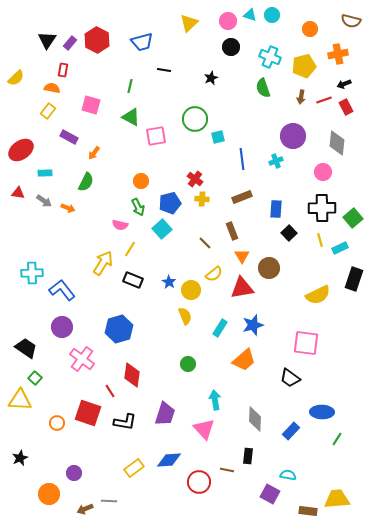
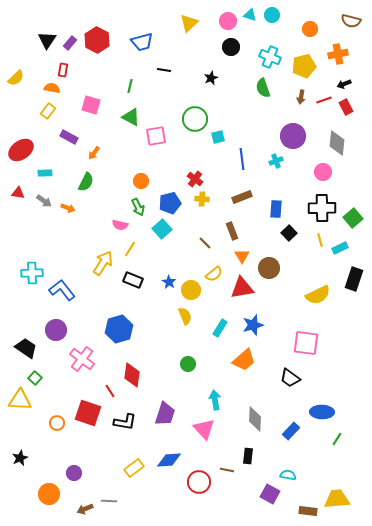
purple circle at (62, 327): moved 6 px left, 3 px down
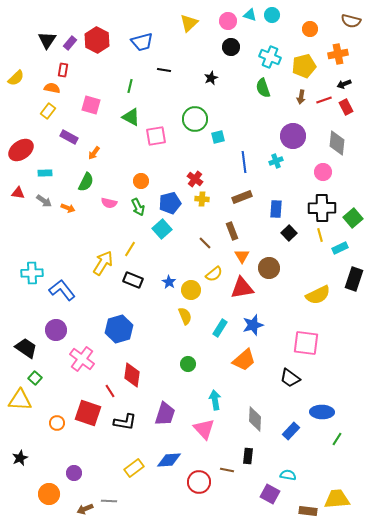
blue line at (242, 159): moved 2 px right, 3 px down
pink semicircle at (120, 225): moved 11 px left, 22 px up
yellow line at (320, 240): moved 5 px up
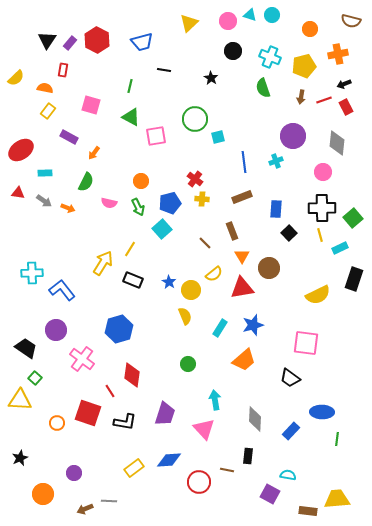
black circle at (231, 47): moved 2 px right, 4 px down
black star at (211, 78): rotated 16 degrees counterclockwise
orange semicircle at (52, 88): moved 7 px left
green line at (337, 439): rotated 24 degrees counterclockwise
orange circle at (49, 494): moved 6 px left
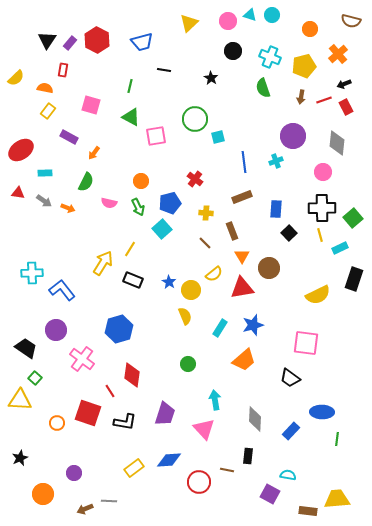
orange cross at (338, 54): rotated 30 degrees counterclockwise
yellow cross at (202, 199): moved 4 px right, 14 px down
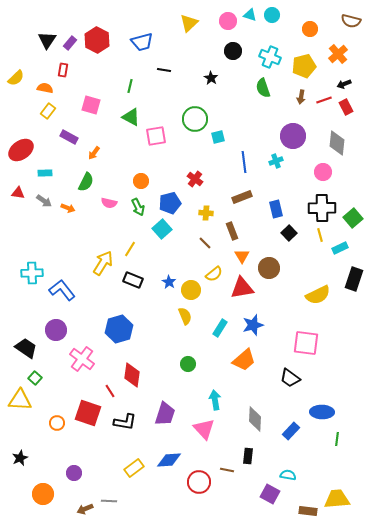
blue rectangle at (276, 209): rotated 18 degrees counterclockwise
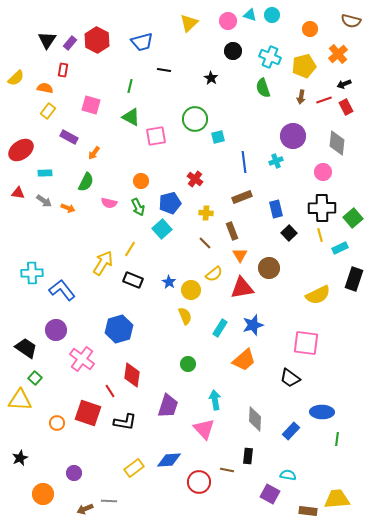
orange triangle at (242, 256): moved 2 px left, 1 px up
purple trapezoid at (165, 414): moved 3 px right, 8 px up
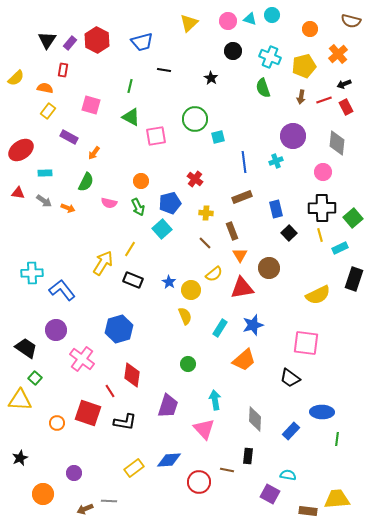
cyan triangle at (250, 15): moved 4 px down
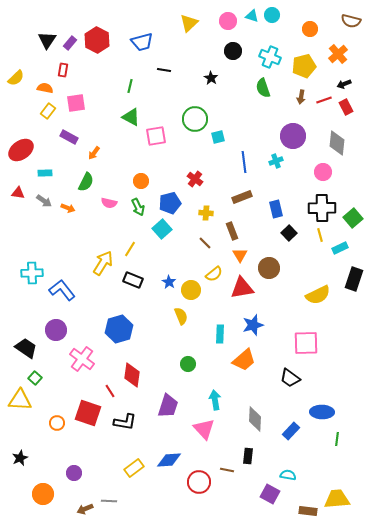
cyan triangle at (250, 19): moved 2 px right, 3 px up
pink square at (91, 105): moved 15 px left, 2 px up; rotated 24 degrees counterclockwise
yellow semicircle at (185, 316): moved 4 px left
cyan rectangle at (220, 328): moved 6 px down; rotated 30 degrees counterclockwise
pink square at (306, 343): rotated 8 degrees counterclockwise
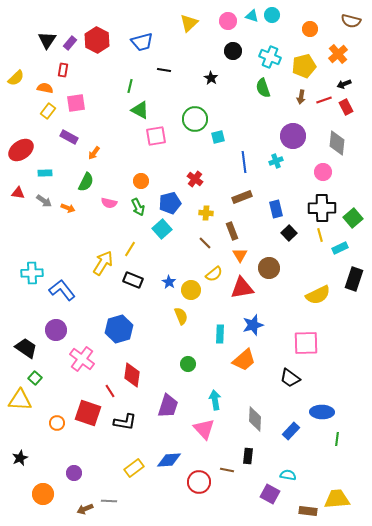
green triangle at (131, 117): moved 9 px right, 7 px up
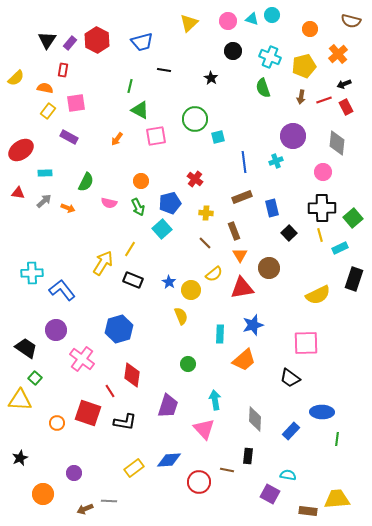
cyan triangle at (252, 16): moved 3 px down
orange arrow at (94, 153): moved 23 px right, 14 px up
gray arrow at (44, 201): rotated 77 degrees counterclockwise
blue rectangle at (276, 209): moved 4 px left, 1 px up
brown rectangle at (232, 231): moved 2 px right
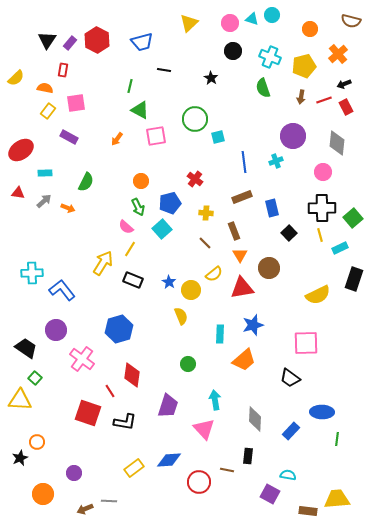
pink circle at (228, 21): moved 2 px right, 2 px down
pink semicircle at (109, 203): moved 17 px right, 24 px down; rotated 28 degrees clockwise
orange circle at (57, 423): moved 20 px left, 19 px down
